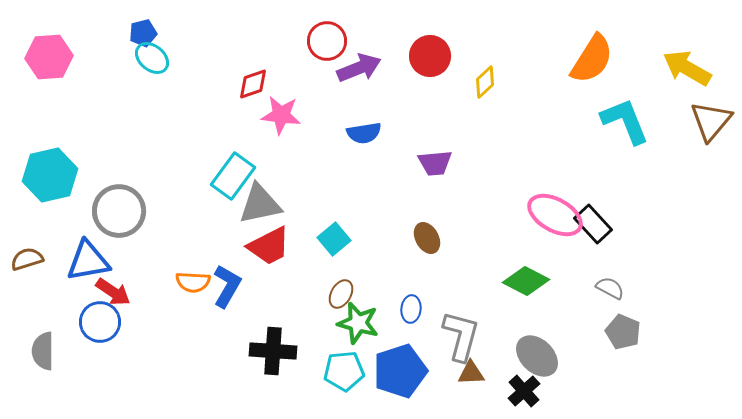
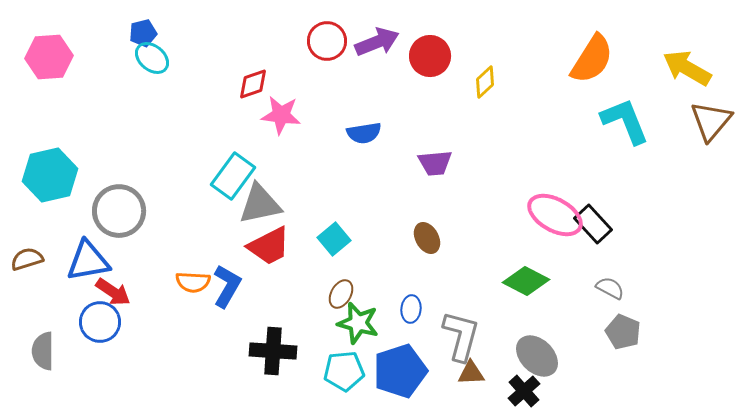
purple arrow at (359, 68): moved 18 px right, 26 px up
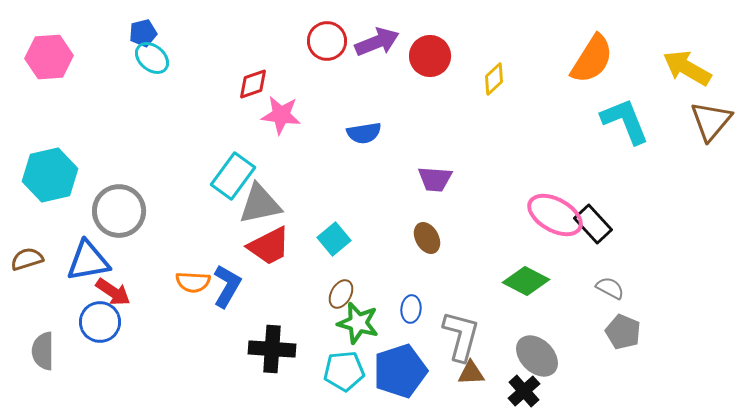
yellow diamond at (485, 82): moved 9 px right, 3 px up
purple trapezoid at (435, 163): moved 16 px down; rotated 9 degrees clockwise
black cross at (273, 351): moved 1 px left, 2 px up
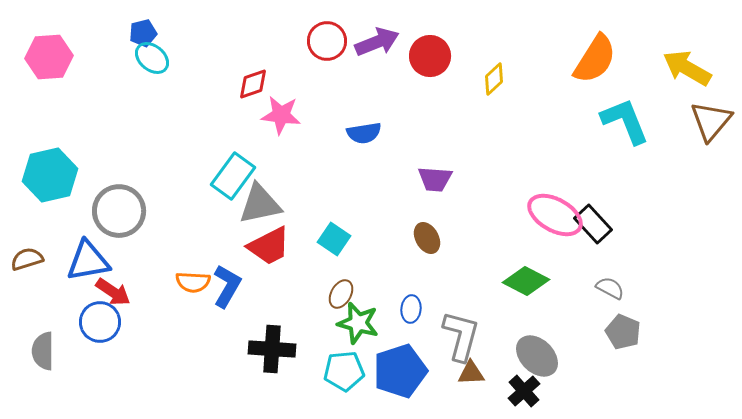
orange semicircle at (592, 59): moved 3 px right
cyan square at (334, 239): rotated 16 degrees counterclockwise
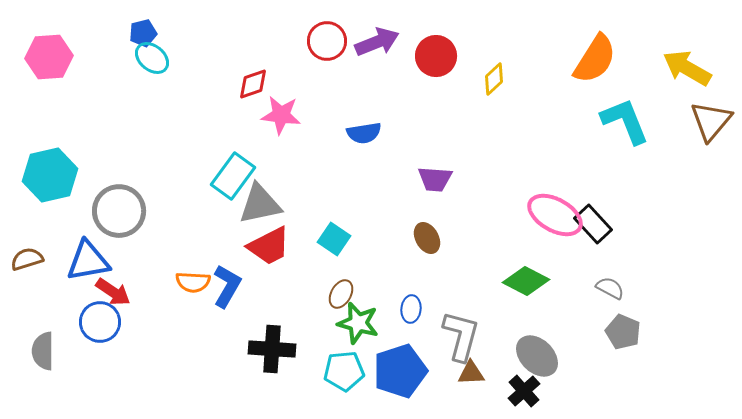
red circle at (430, 56): moved 6 px right
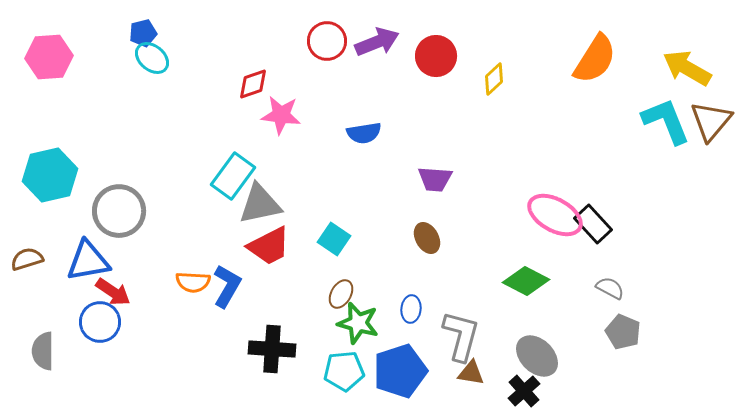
cyan L-shape at (625, 121): moved 41 px right
brown triangle at (471, 373): rotated 12 degrees clockwise
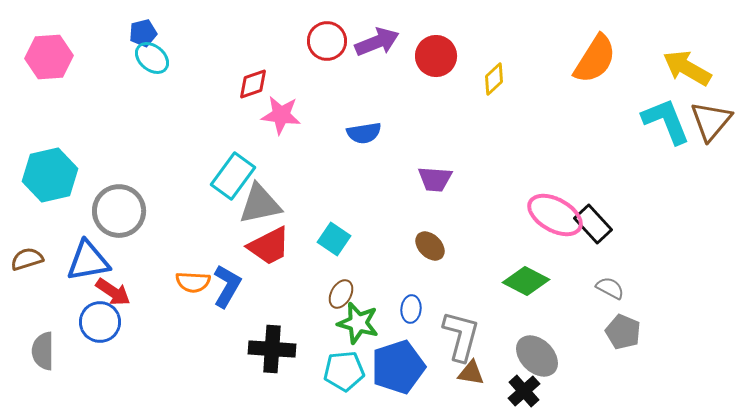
brown ellipse at (427, 238): moved 3 px right, 8 px down; rotated 16 degrees counterclockwise
blue pentagon at (400, 371): moved 2 px left, 4 px up
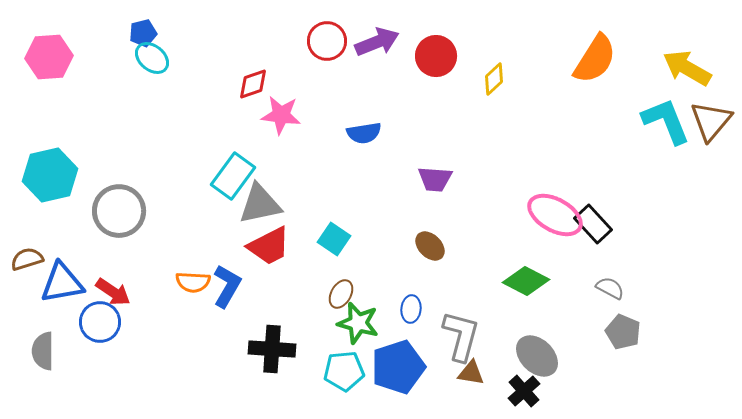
blue triangle at (88, 261): moved 26 px left, 22 px down
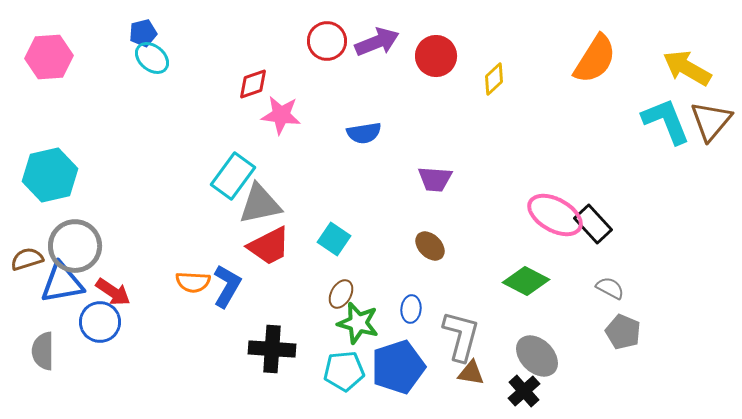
gray circle at (119, 211): moved 44 px left, 35 px down
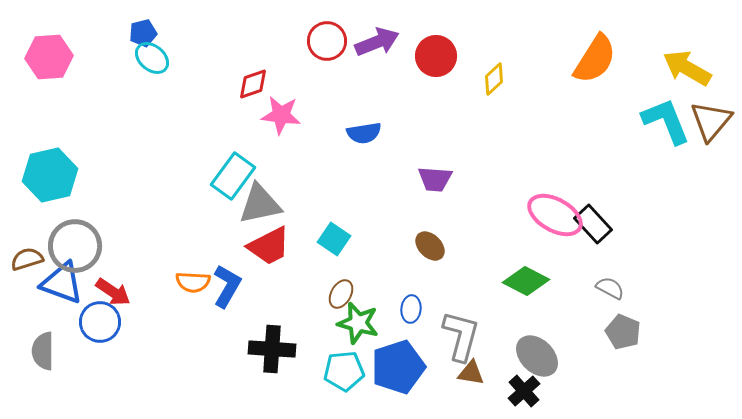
blue triangle at (62, 283): rotated 30 degrees clockwise
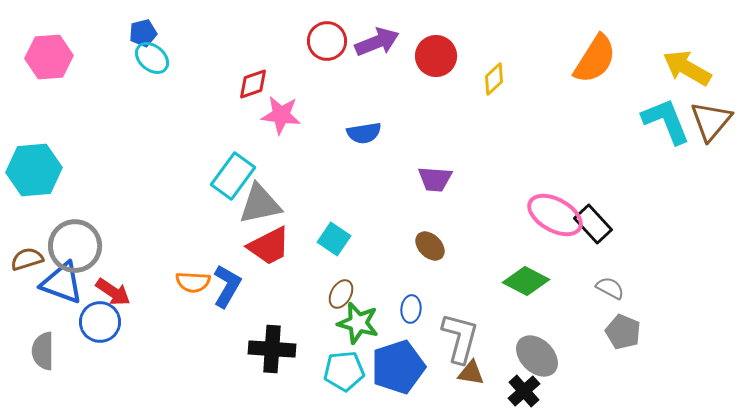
cyan hexagon at (50, 175): moved 16 px left, 5 px up; rotated 8 degrees clockwise
gray L-shape at (461, 336): moved 1 px left, 2 px down
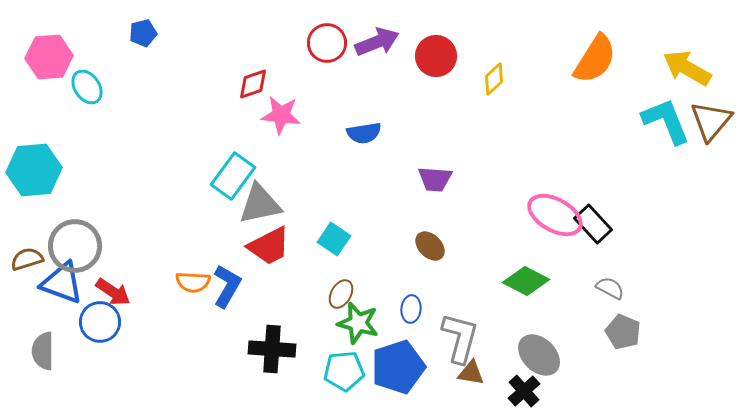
red circle at (327, 41): moved 2 px down
cyan ellipse at (152, 58): moved 65 px left, 29 px down; rotated 16 degrees clockwise
gray ellipse at (537, 356): moved 2 px right, 1 px up
